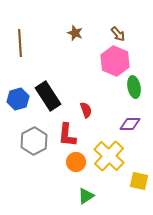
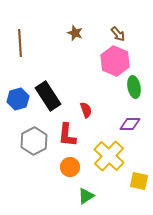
orange circle: moved 6 px left, 5 px down
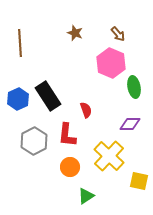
pink hexagon: moved 4 px left, 2 px down
blue hexagon: rotated 10 degrees counterclockwise
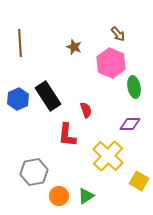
brown star: moved 1 px left, 14 px down
gray hexagon: moved 31 px down; rotated 16 degrees clockwise
yellow cross: moved 1 px left
orange circle: moved 11 px left, 29 px down
yellow square: rotated 18 degrees clockwise
